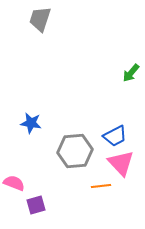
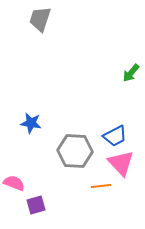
gray hexagon: rotated 8 degrees clockwise
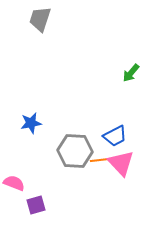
blue star: rotated 20 degrees counterclockwise
orange line: moved 1 px left, 26 px up
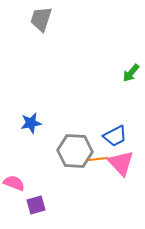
gray trapezoid: moved 1 px right
orange line: moved 2 px left, 1 px up
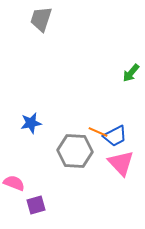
orange line: moved 27 px up; rotated 30 degrees clockwise
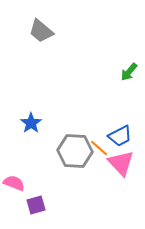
gray trapezoid: moved 12 px down; rotated 68 degrees counterclockwise
green arrow: moved 2 px left, 1 px up
blue star: rotated 25 degrees counterclockwise
orange line: moved 1 px right, 16 px down; rotated 18 degrees clockwise
blue trapezoid: moved 5 px right
